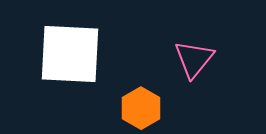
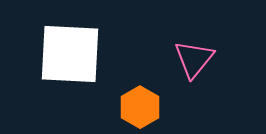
orange hexagon: moved 1 px left, 1 px up
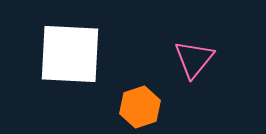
orange hexagon: rotated 12 degrees clockwise
